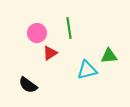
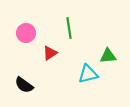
pink circle: moved 11 px left
green triangle: moved 1 px left
cyan triangle: moved 1 px right, 4 px down
black semicircle: moved 4 px left
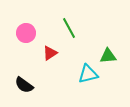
green line: rotated 20 degrees counterclockwise
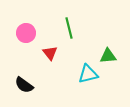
green line: rotated 15 degrees clockwise
red triangle: rotated 35 degrees counterclockwise
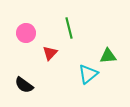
red triangle: rotated 21 degrees clockwise
cyan triangle: rotated 25 degrees counterclockwise
